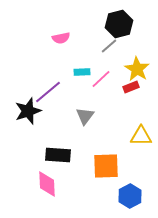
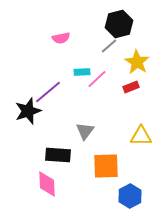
yellow star: moved 7 px up
pink line: moved 4 px left
gray triangle: moved 15 px down
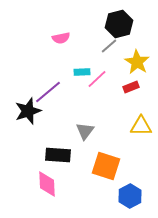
yellow triangle: moved 10 px up
orange square: rotated 20 degrees clockwise
